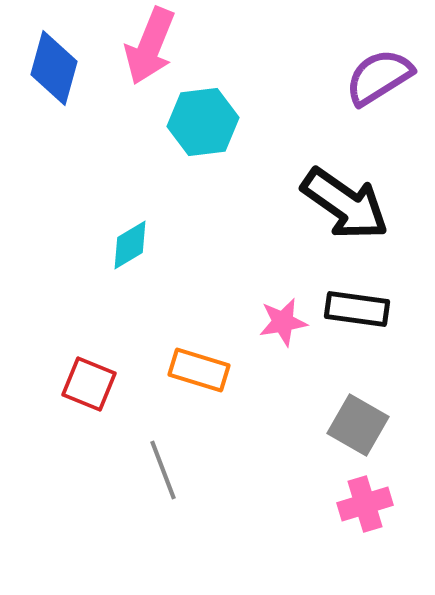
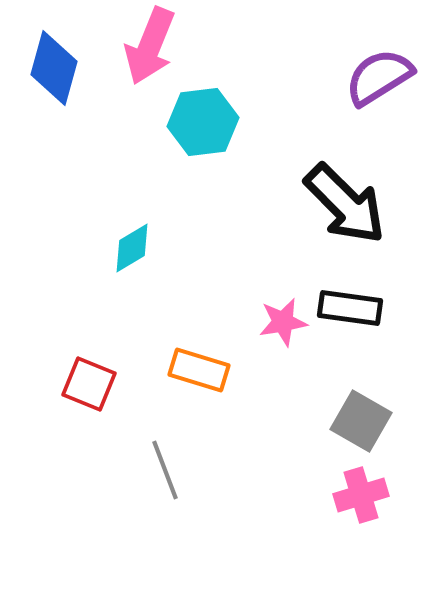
black arrow: rotated 10 degrees clockwise
cyan diamond: moved 2 px right, 3 px down
black rectangle: moved 7 px left, 1 px up
gray square: moved 3 px right, 4 px up
gray line: moved 2 px right
pink cross: moved 4 px left, 9 px up
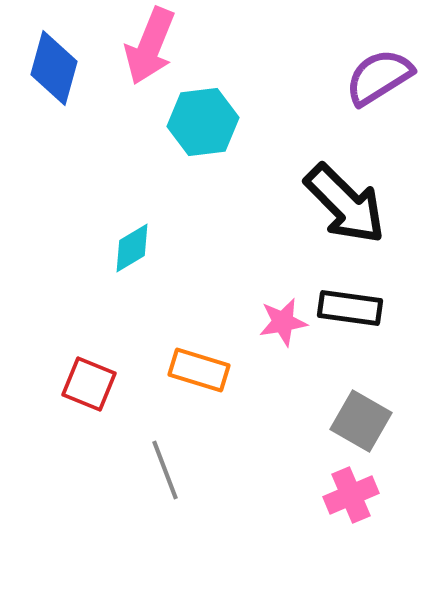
pink cross: moved 10 px left; rotated 6 degrees counterclockwise
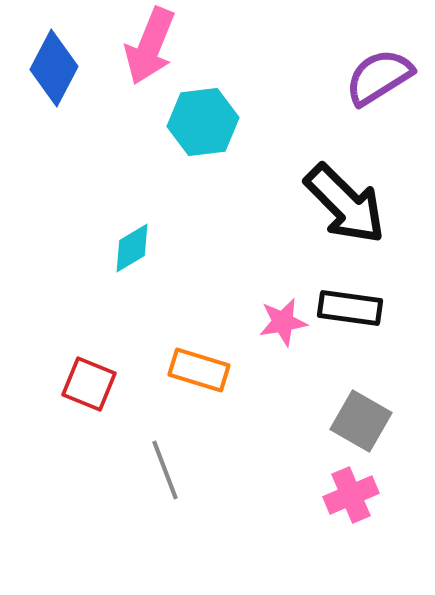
blue diamond: rotated 12 degrees clockwise
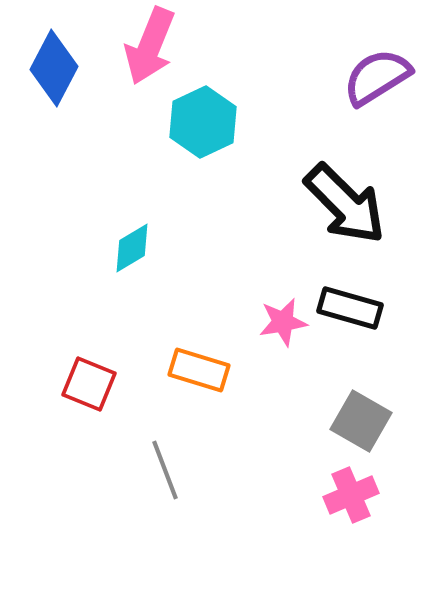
purple semicircle: moved 2 px left
cyan hexagon: rotated 18 degrees counterclockwise
black rectangle: rotated 8 degrees clockwise
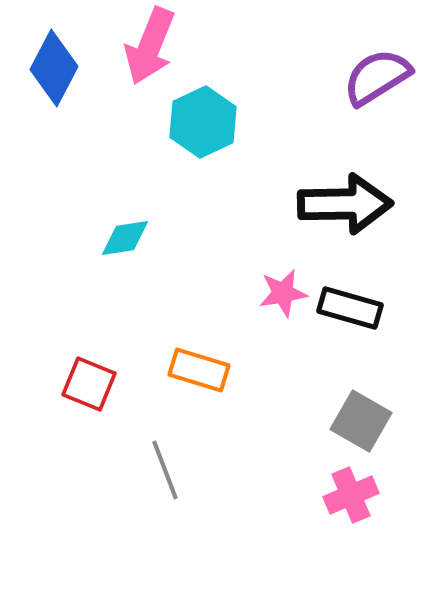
black arrow: rotated 46 degrees counterclockwise
cyan diamond: moved 7 px left, 10 px up; rotated 22 degrees clockwise
pink star: moved 29 px up
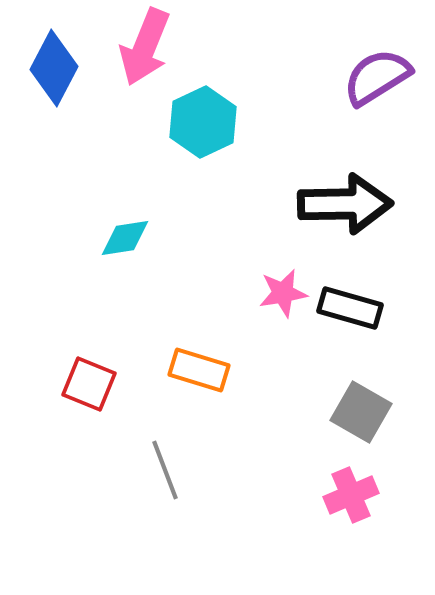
pink arrow: moved 5 px left, 1 px down
gray square: moved 9 px up
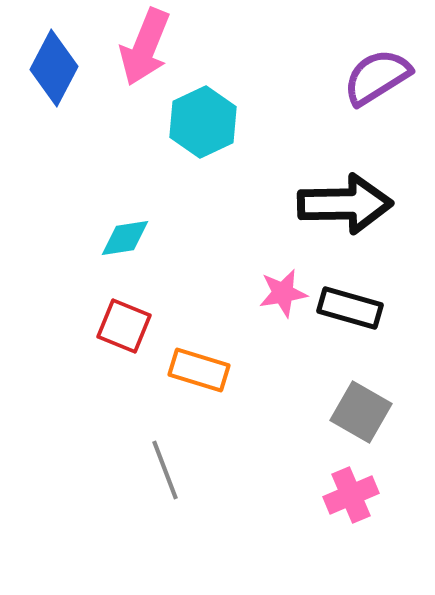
red square: moved 35 px right, 58 px up
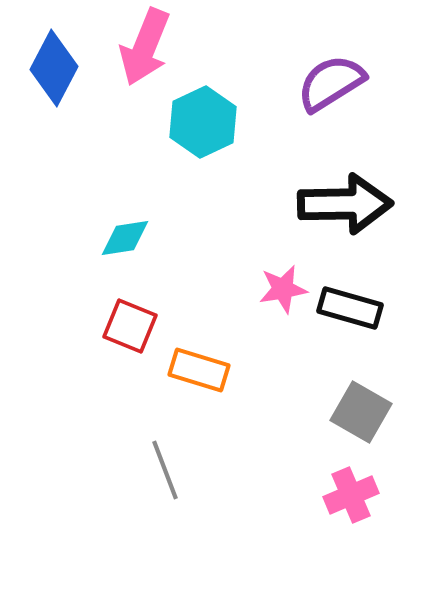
purple semicircle: moved 46 px left, 6 px down
pink star: moved 4 px up
red square: moved 6 px right
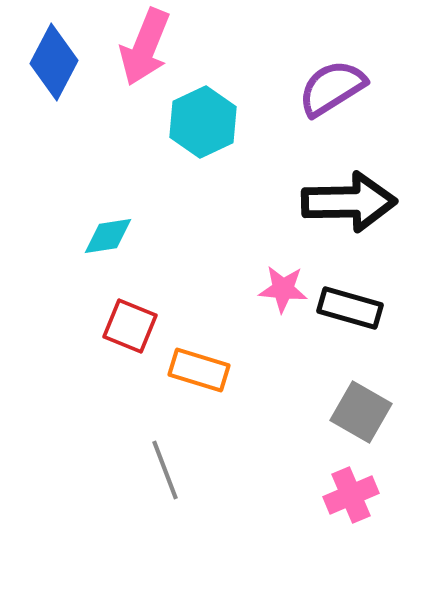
blue diamond: moved 6 px up
purple semicircle: moved 1 px right, 5 px down
black arrow: moved 4 px right, 2 px up
cyan diamond: moved 17 px left, 2 px up
pink star: rotated 15 degrees clockwise
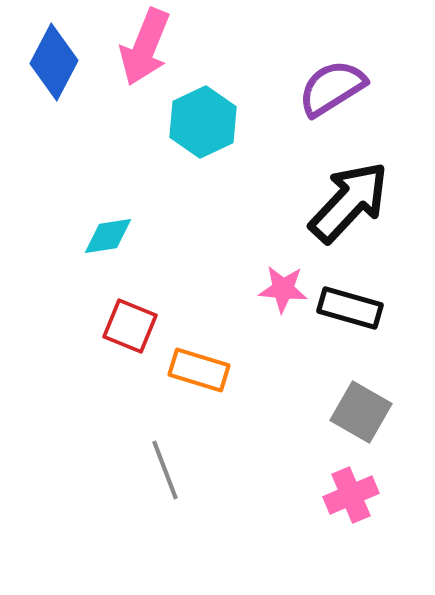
black arrow: rotated 46 degrees counterclockwise
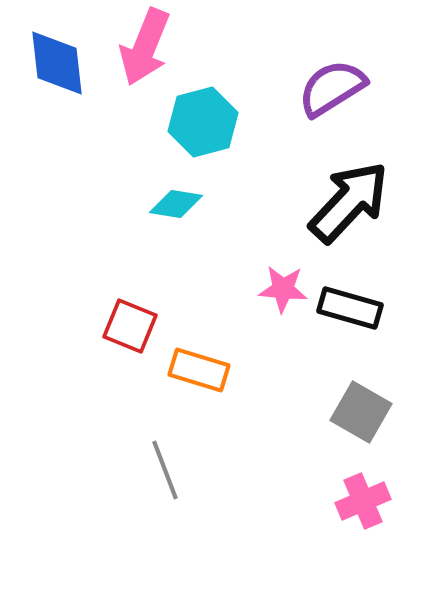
blue diamond: moved 3 px right, 1 px down; rotated 34 degrees counterclockwise
cyan hexagon: rotated 10 degrees clockwise
cyan diamond: moved 68 px right, 32 px up; rotated 18 degrees clockwise
pink cross: moved 12 px right, 6 px down
